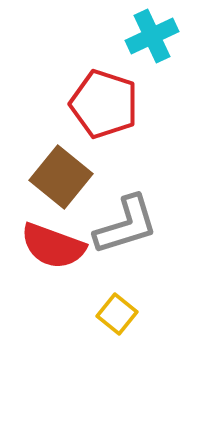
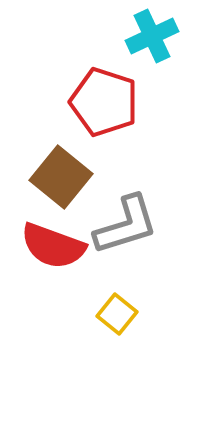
red pentagon: moved 2 px up
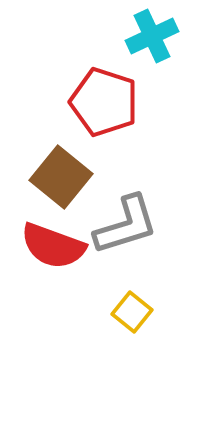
yellow square: moved 15 px right, 2 px up
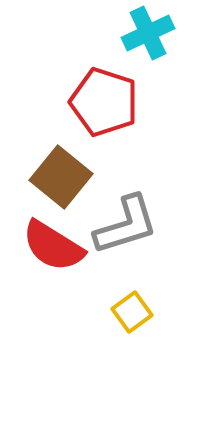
cyan cross: moved 4 px left, 3 px up
red semicircle: rotated 12 degrees clockwise
yellow square: rotated 15 degrees clockwise
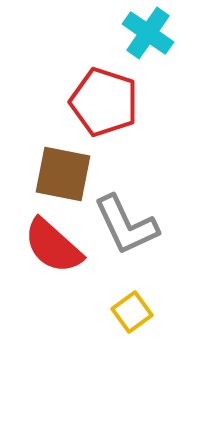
cyan cross: rotated 30 degrees counterclockwise
brown square: moved 2 px right, 3 px up; rotated 28 degrees counterclockwise
gray L-shape: rotated 82 degrees clockwise
red semicircle: rotated 10 degrees clockwise
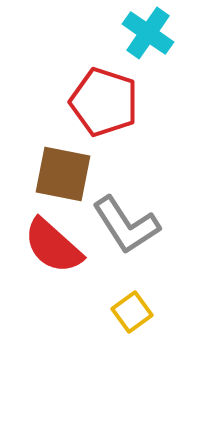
gray L-shape: rotated 8 degrees counterclockwise
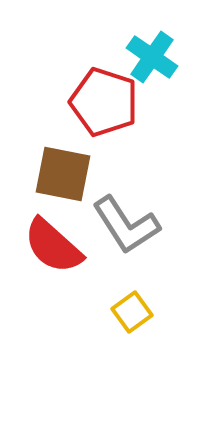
cyan cross: moved 4 px right, 24 px down
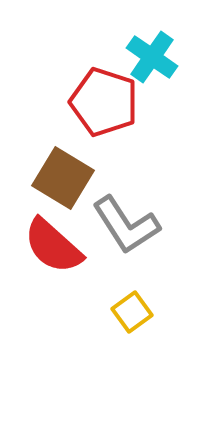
brown square: moved 4 px down; rotated 20 degrees clockwise
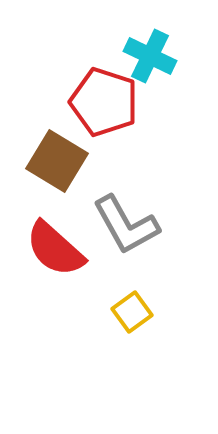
cyan cross: moved 2 px left, 1 px up; rotated 9 degrees counterclockwise
brown square: moved 6 px left, 17 px up
gray L-shape: rotated 4 degrees clockwise
red semicircle: moved 2 px right, 3 px down
